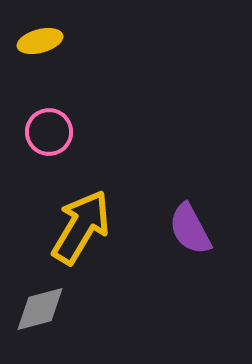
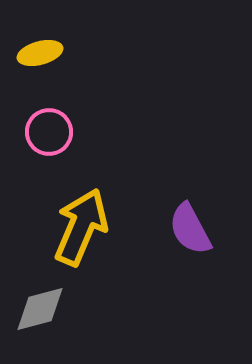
yellow ellipse: moved 12 px down
yellow arrow: rotated 8 degrees counterclockwise
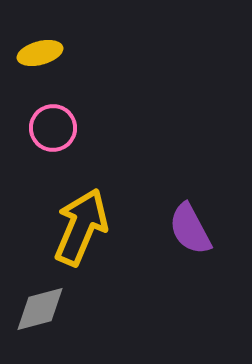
pink circle: moved 4 px right, 4 px up
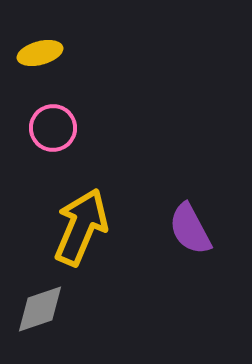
gray diamond: rotated 4 degrees counterclockwise
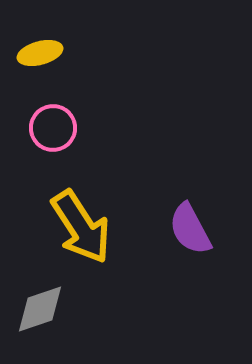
yellow arrow: rotated 124 degrees clockwise
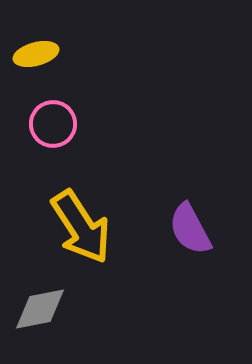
yellow ellipse: moved 4 px left, 1 px down
pink circle: moved 4 px up
gray diamond: rotated 8 degrees clockwise
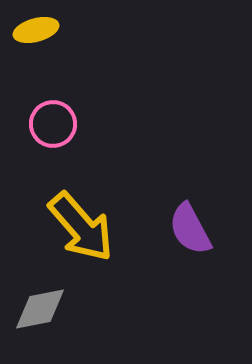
yellow ellipse: moved 24 px up
yellow arrow: rotated 8 degrees counterclockwise
